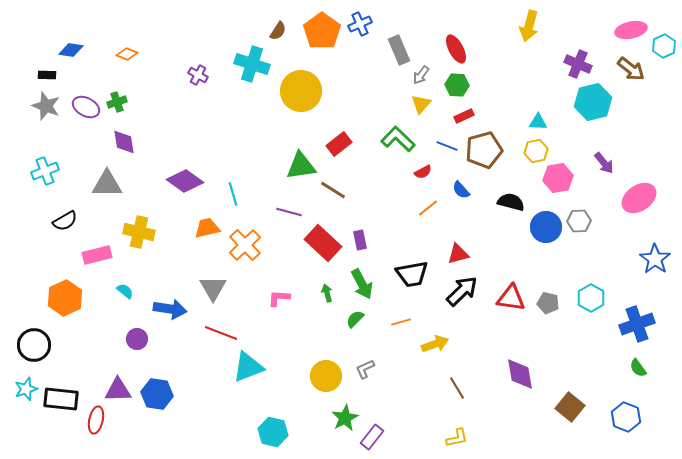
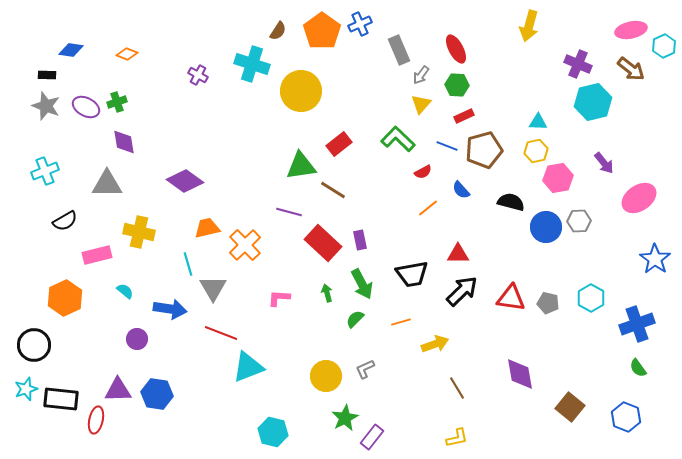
cyan line at (233, 194): moved 45 px left, 70 px down
red triangle at (458, 254): rotated 15 degrees clockwise
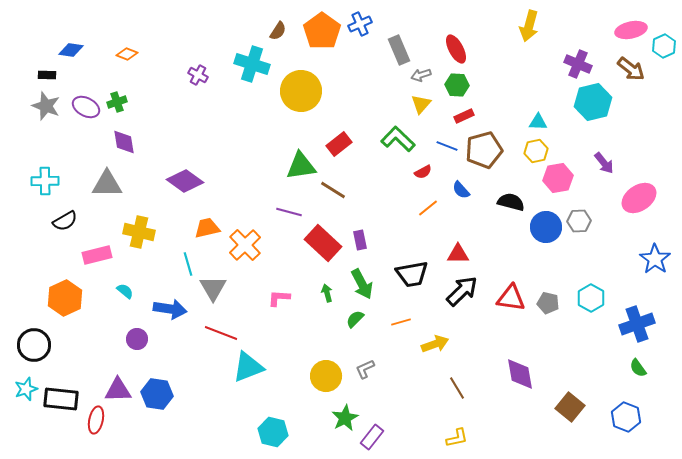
gray arrow at (421, 75): rotated 36 degrees clockwise
cyan cross at (45, 171): moved 10 px down; rotated 20 degrees clockwise
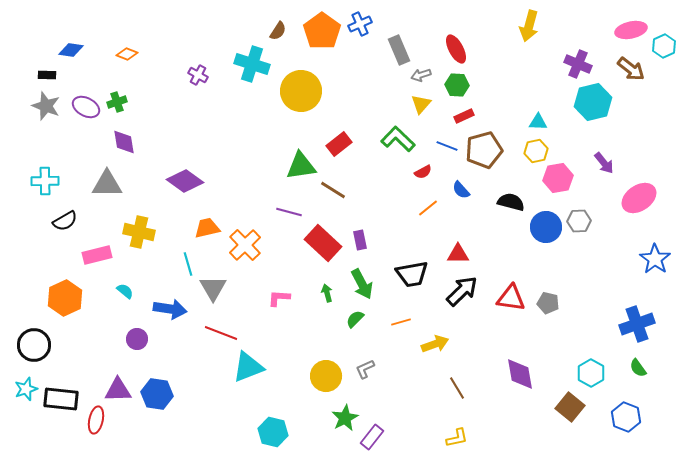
cyan hexagon at (591, 298): moved 75 px down
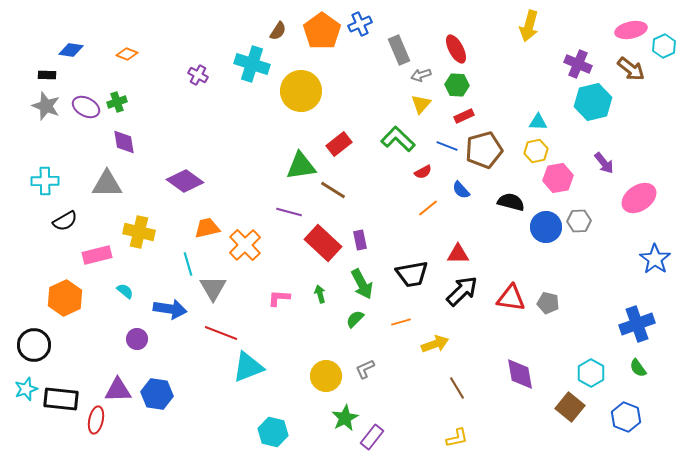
green arrow at (327, 293): moved 7 px left, 1 px down
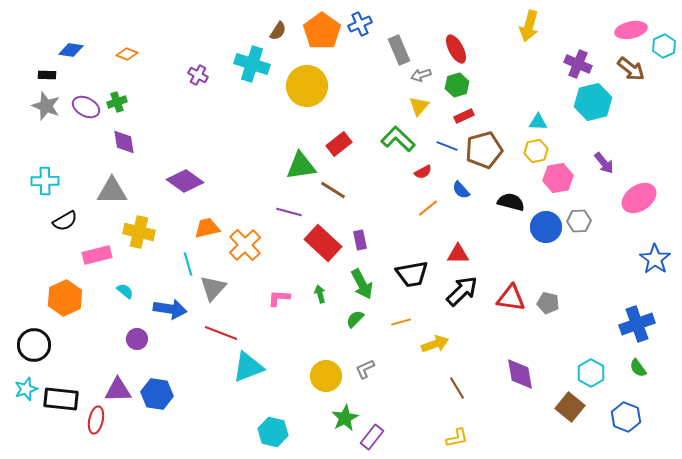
green hexagon at (457, 85): rotated 20 degrees counterclockwise
yellow circle at (301, 91): moved 6 px right, 5 px up
yellow triangle at (421, 104): moved 2 px left, 2 px down
gray triangle at (107, 184): moved 5 px right, 7 px down
gray triangle at (213, 288): rotated 12 degrees clockwise
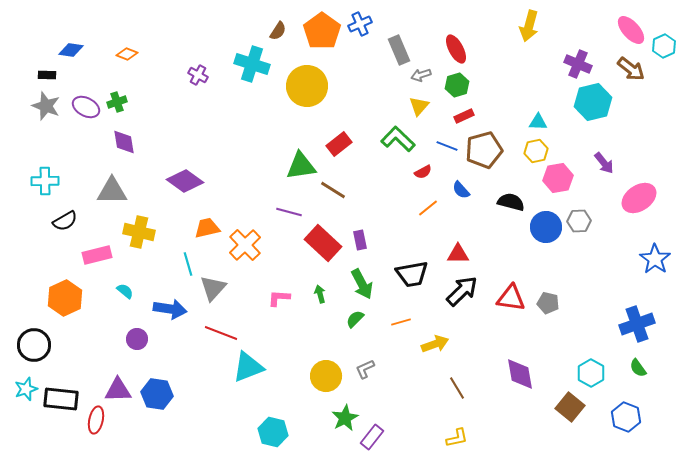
pink ellipse at (631, 30): rotated 60 degrees clockwise
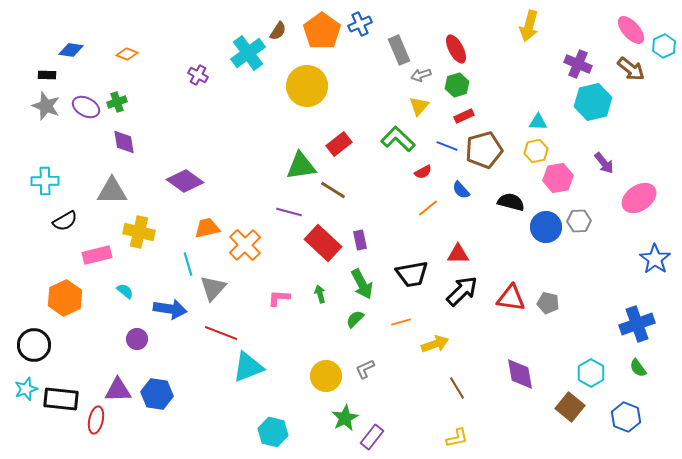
cyan cross at (252, 64): moved 4 px left, 11 px up; rotated 36 degrees clockwise
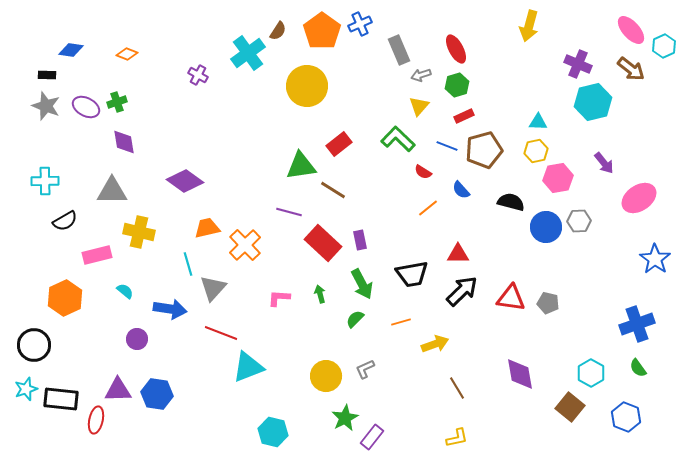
red semicircle at (423, 172): rotated 60 degrees clockwise
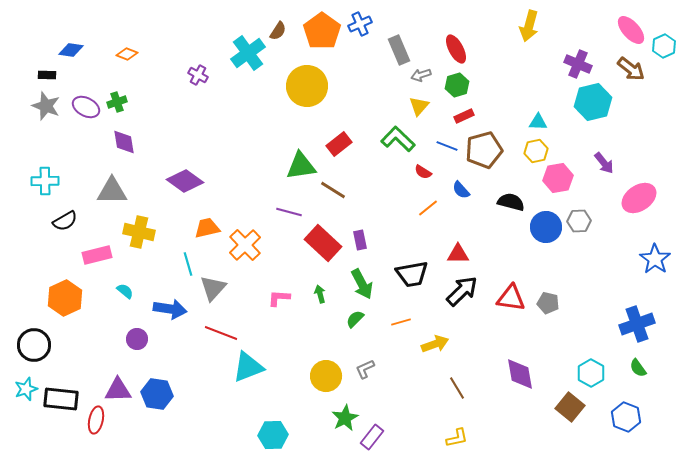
cyan hexagon at (273, 432): moved 3 px down; rotated 16 degrees counterclockwise
